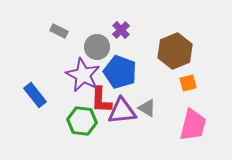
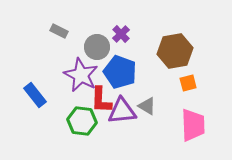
purple cross: moved 4 px down
brown hexagon: rotated 12 degrees clockwise
purple star: moved 2 px left
gray triangle: moved 2 px up
pink trapezoid: rotated 16 degrees counterclockwise
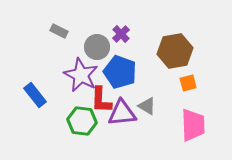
purple triangle: moved 2 px down
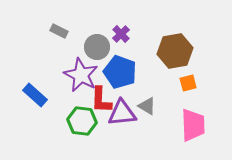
blue rectangle: rotated 10 degrees counterclockwise
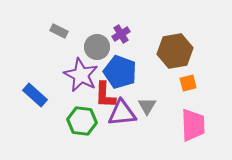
purple cross: rotated 12 degrees clockwise
red L-shape: moved 4 px right, 5 px up
gray triangle: rotated 30 degrees clockwise
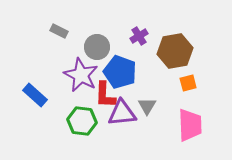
purple cross: moved 18 px right, 2 px down
pink trapezoid: moved 3 px left
